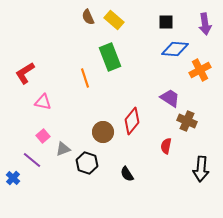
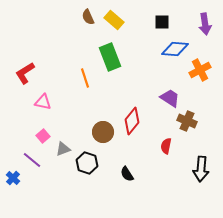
black square: moved 4 px left
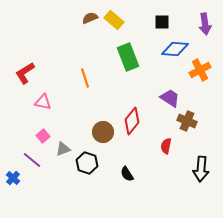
brown semicircle: moved 2 px right, 1 px down; rotated 91 degrees clockwise
green rectangle: moved 18 px right
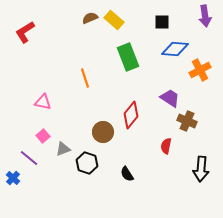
purple arrow: moved 8 px up
red L-shape: moved 41 px up
red diamond: moved 1 px left, 6 px up
purple line: moved 3 px left, 2 px up
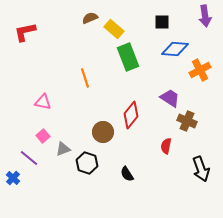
yellow rectangle: moved 9 px down
red L-shape: rotated 20 degrees clockwise
black arrow: rotated 25 degrees counterclockwise
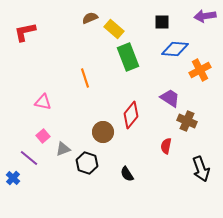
purple arrow: rotated 90 degrees clockwise
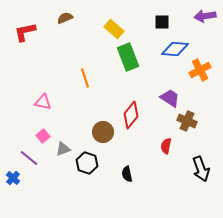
brown semicircle: moved 25 px left
black semicircle: rotated 21 degrees clockwise
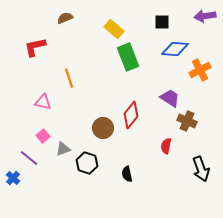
red L-shape: moved 10 px right, 15 px down
orange line: moved 16 px left
brown circle: moved 4 px up
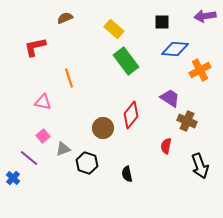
green rectangle: moved 2 px left, 4 px down; rotated 16 degrees counterclockwise
black arrow: moved 1 px left, 3 px up
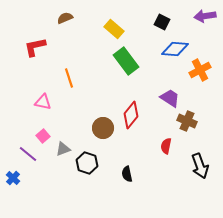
black square: rotated 28 degrees clockwise
purple line: moved 1 px left, 4 px up
